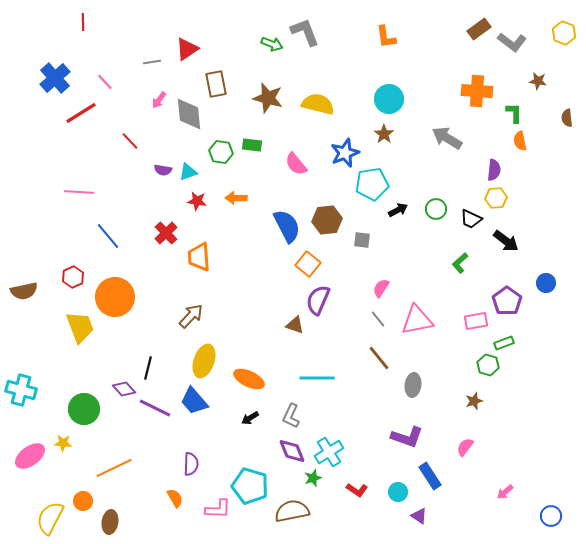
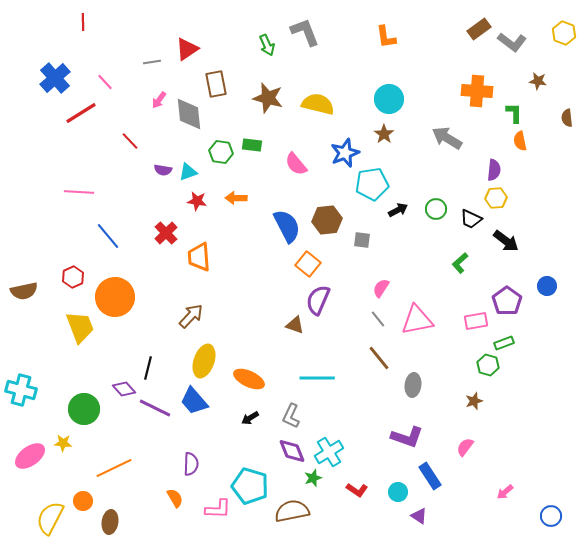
green arrow at (272, 44): moved 5 px left, 1 px down; rotated 45 degrees clockwise
blue circle at (546, 283): moved 1 px right, 3 px down
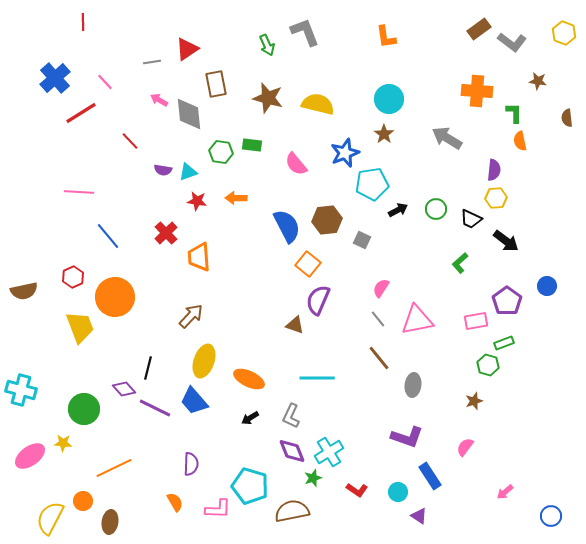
pink arrow at (159, 100): rotated 84 degrees clockwise
gray square at (362, 240): rotated 18 degrees clockwise
orange semicircle at (175, 498): moved 4 px down
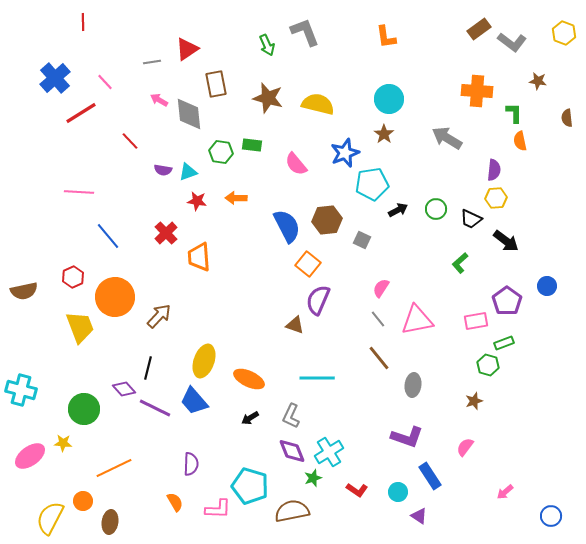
brown arrow at (191, 316): moved 32 px left
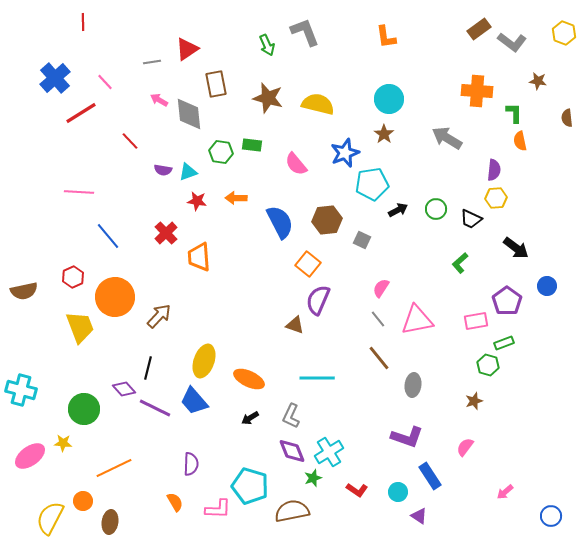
blue semicircle at (287, 226): moved 7 px left, 4 px up
black arrow at (506, 241): moved 10 px right, 7 px down
